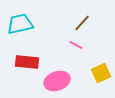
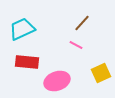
cyan trapezoid: moved 2 px right, 5 px down; rotated 12 degrees counterclockwise
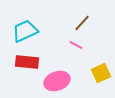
cyan trapezoid: moved 3 px right, 2 px down
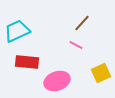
cyan trapezoid: moved 8 px left
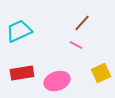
cyan trapezoid: moved 2 px right
red rectangle: moved 5 px left, 11 px down; rotated 15 degrees counterclockwise
